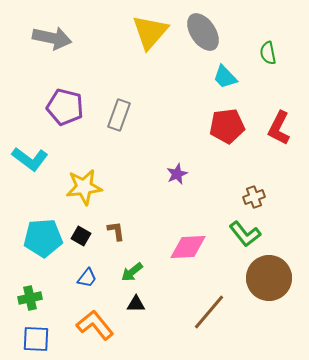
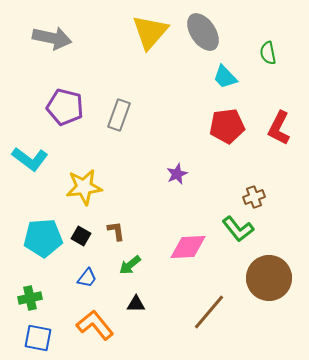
green L-shape: moved 7 px left, 5 px up
green arrow: moved 2 px left, 7 px up
blue square: moved 2 px right, 1 px up; rotated 8 degrees clockwise
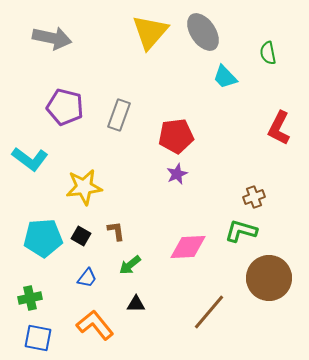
red pentagon: moved 51 px left, 10 px down
green L-shape: moved 3 px right, 2 px down; rotated 144 degrees clockwise
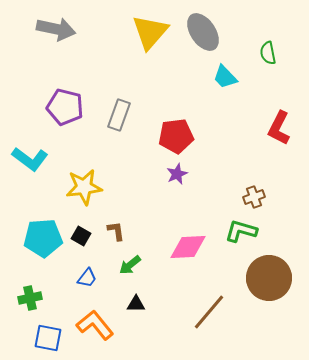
gray arrow: moved 4 px right, 9 px up
blue square: moved 10 px right
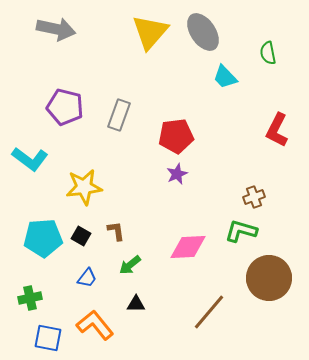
red L-shape: moved 2 px left, 2 px down
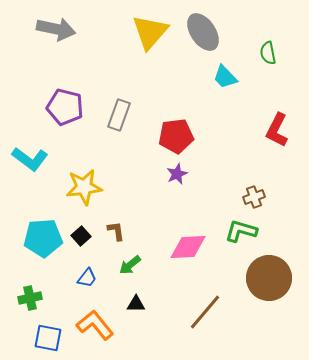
black square: rotated 18 degrees clockwise
brown line: moved 4 px left
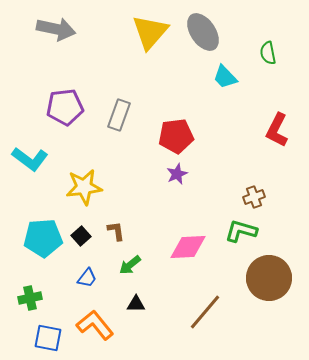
purple pentagon: rotated 21 degrees counterclockwise
